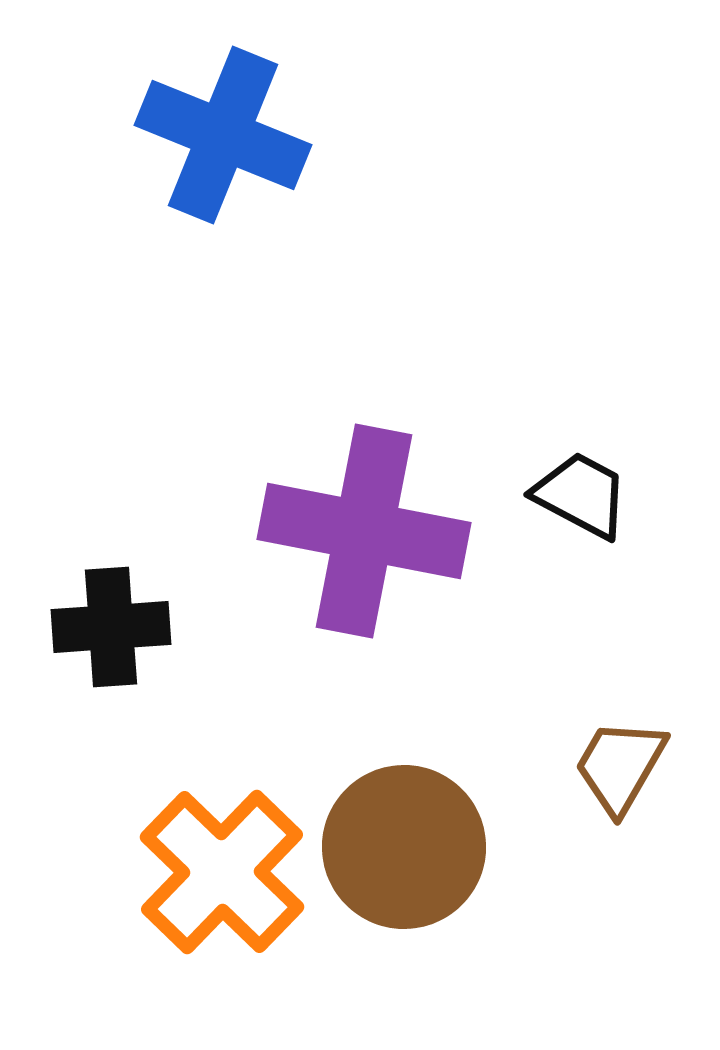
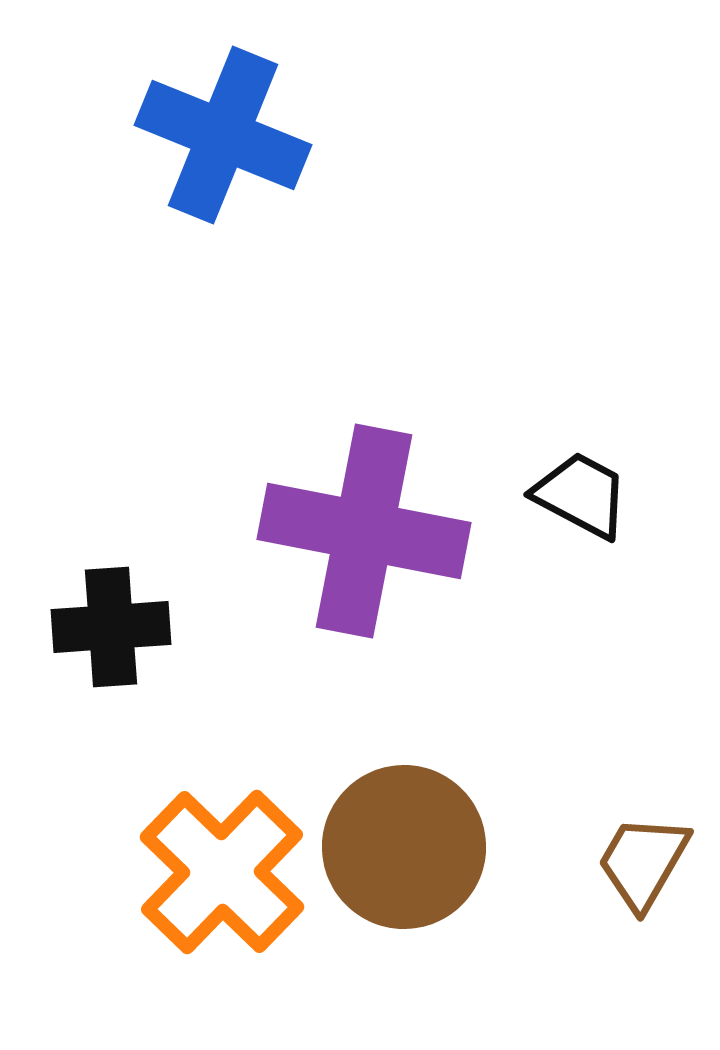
brown trapezoid: moved 23 px right, 96 px down
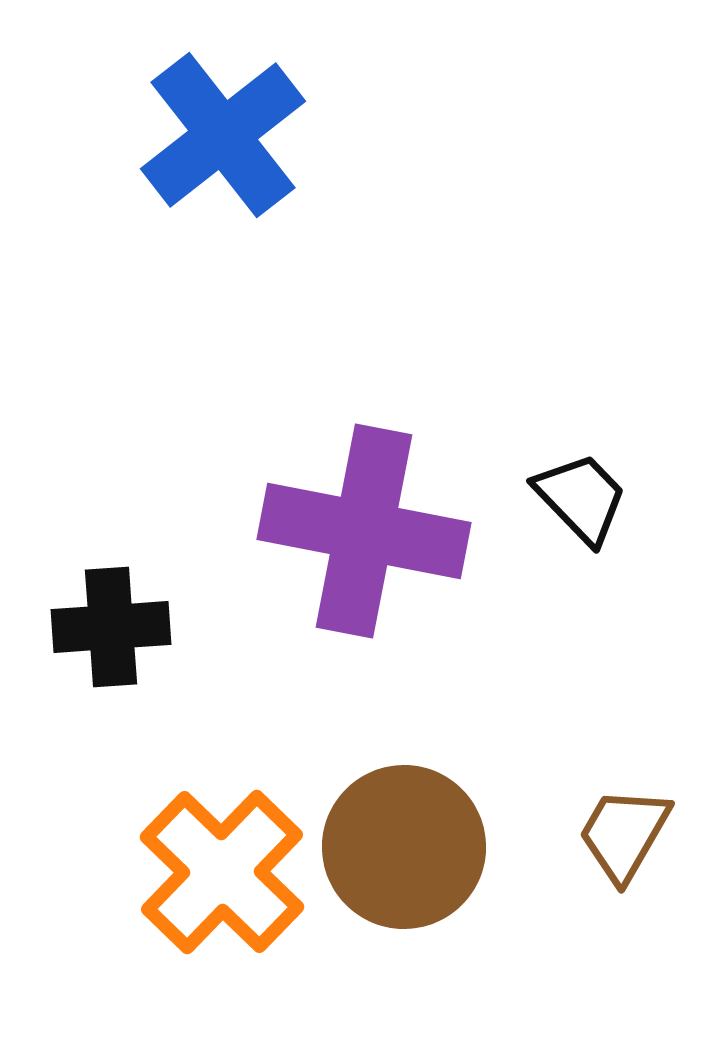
blue cross: rotated 30 degrees clockwise
black trapezoid: moved 3 px down; rotated 18 degrees clockwise
brown trapezoid: moved 19 px left, 28 px up
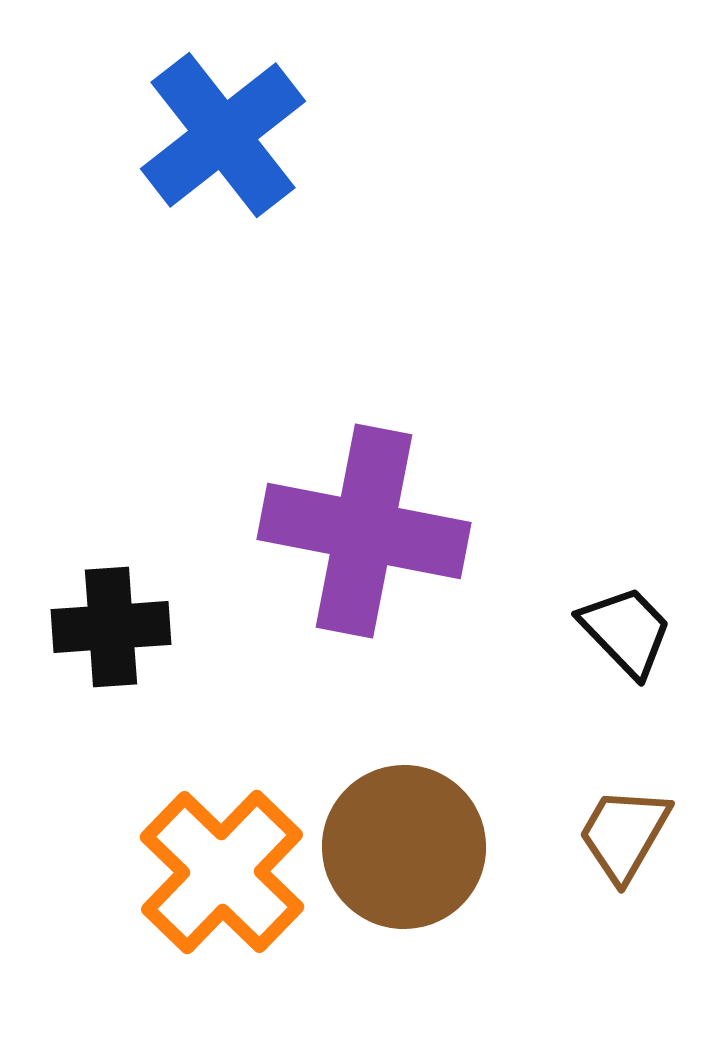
black trapezoid: moved 45 px right, 133 px down
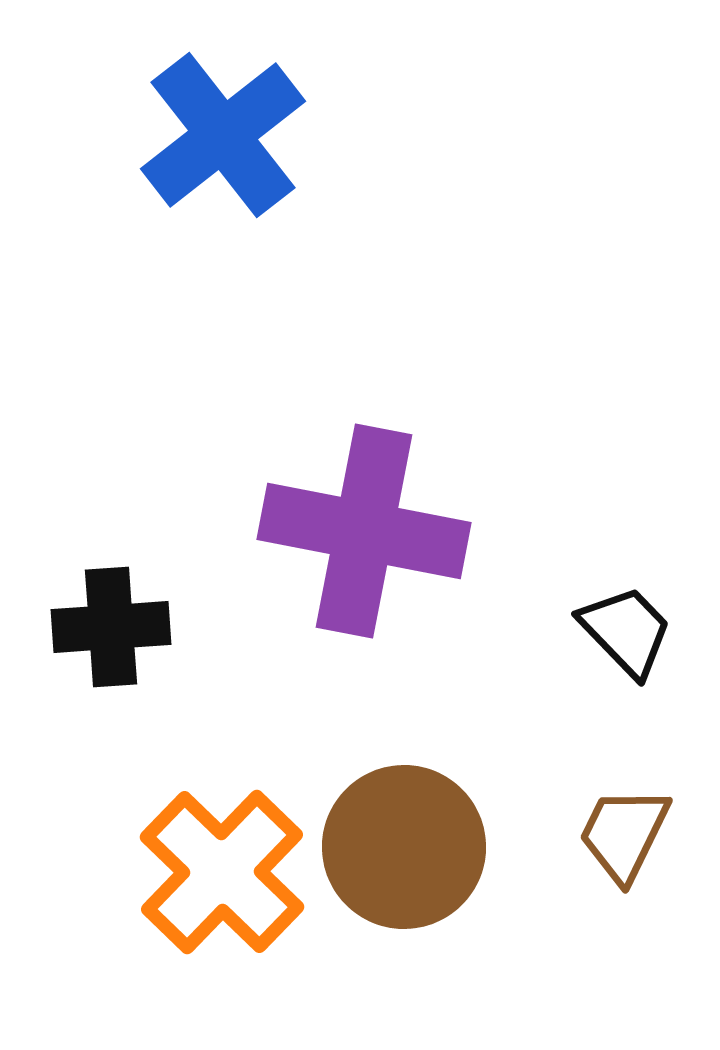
brown trapezoid: rotated 4 degrees counterclockwise
